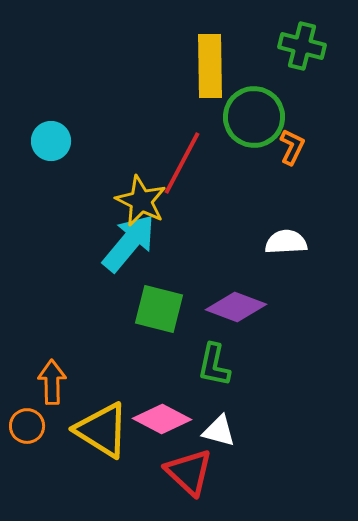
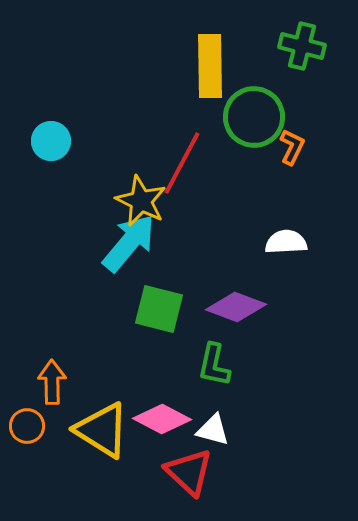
white triangle: moved 6 px left, 1 px up
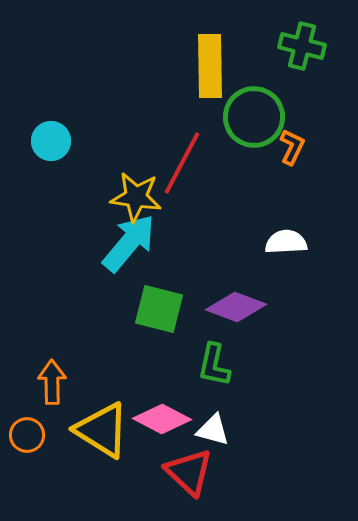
yellow star: moved 5 px left, 4 px up; rotated 18 degrees counterclockwise
orange circle: moved 9 px down
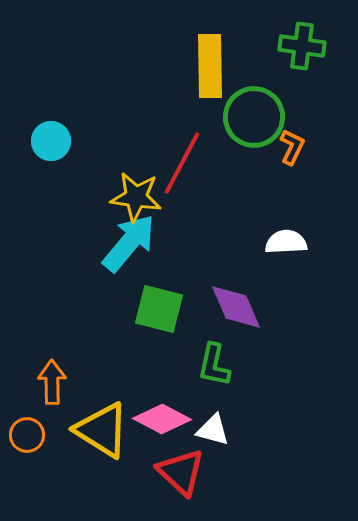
green cross: rotated 6 degrees counterclockwise
purple diamond: rotated 46 degrees clockwise
red triangle: moved 8 px left
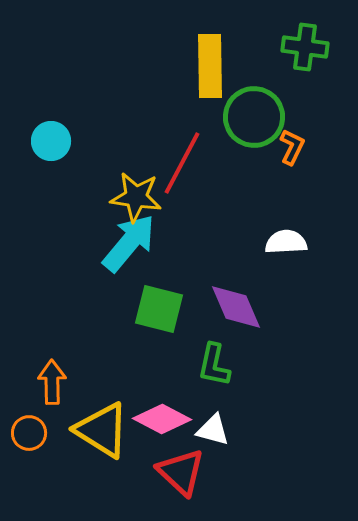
green cross: moved 3 px right, 1 px down
orange circle: moved 2 px right, 2 px up
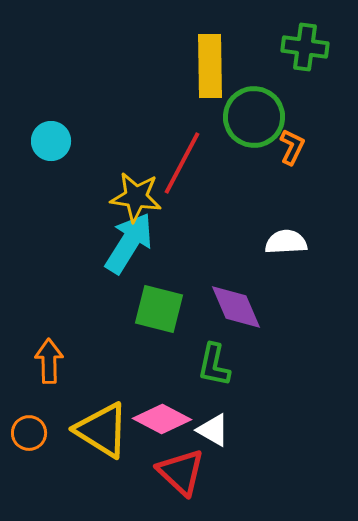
cyan arrow: rotated 8 degrees counterclockwise
orange arrow: moved 3 px left, 21 px up
white triangle: rotated 15 degrees clockwise
